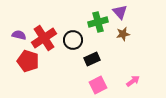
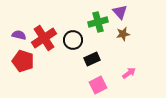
red pentagon: moved 5 px left
pink arrow: moved 4 px left, 8 px up
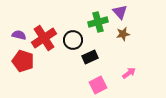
black rectangle: moved 2 px left, 2 px up
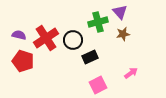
red cross: moved 2 px right
pink arrow: moved 2 px right
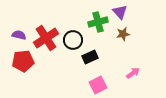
red pentagon: rotated 25 degrees counterclockwise
pink arrow: moved 2 px right
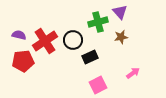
brown star: moved 2 px left, 3 px down
red cross: moved 1 px left, 3 px down
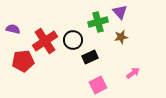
purple semicircle: moved 6 px left, 6 px up
